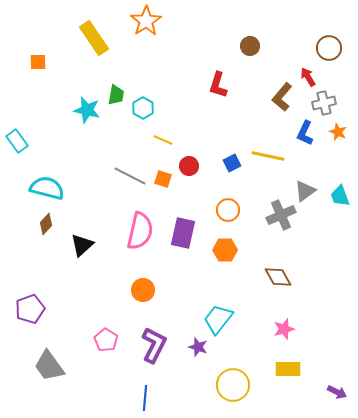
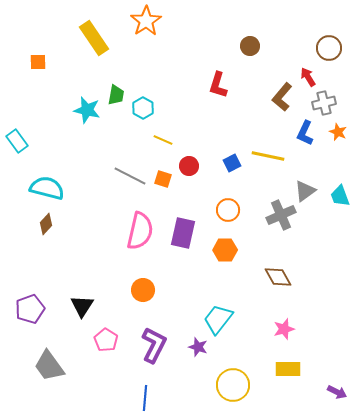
black triangle at (82, 245): moved 61 px down; rotated 15 degrees counterclockwise
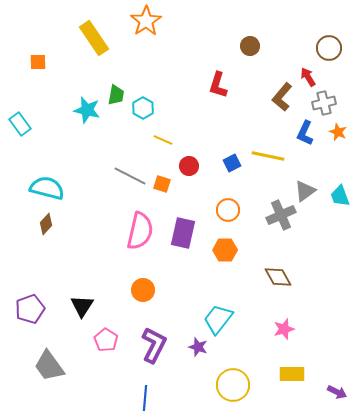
cyan rectangle at (17, 141): moved 3 px right, 17 px up
orange square at (163, 179): moved 1 px left, 5 px down
yellow rectangle at (288, 369): moved 4 px right, 5 px down
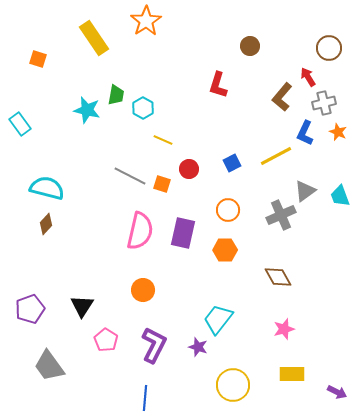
orange square at (38, 62): moved 3 px up; rotated 18 degrees clockwise
yellow line at (268, 156): moved 8 px right; rotated 40 degrees counterclockwise
red circle at (189, 166): moved 3 px down
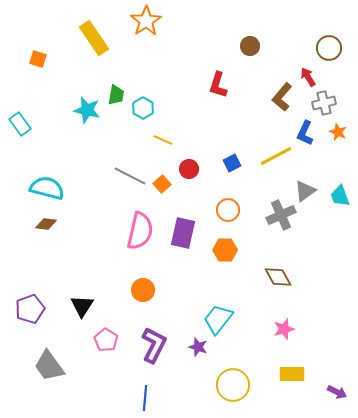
orange square at (162, 184): rotated 30 degrees clockwise
brown diamond at (46, 224): rotated 55 degrees clockwise
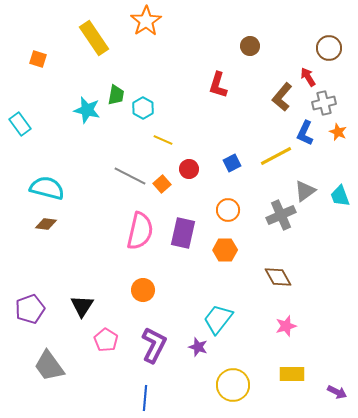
pink star at (284, 329): moved 2 px right, 3 px up
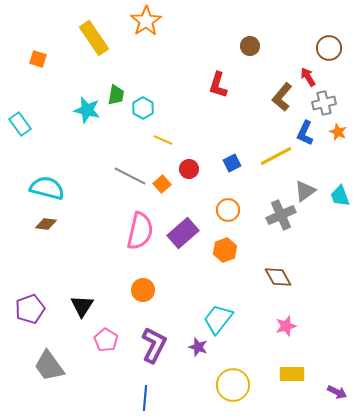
purple rectangle at (183, 233): rotated 36 degrees clockwise
orange hexagon at (225, 250): rotated 20 degrees counterclockwise
